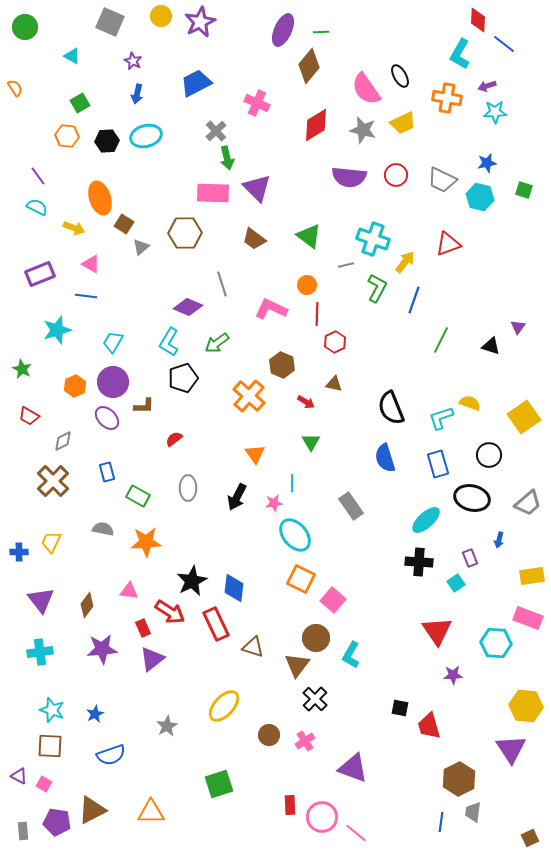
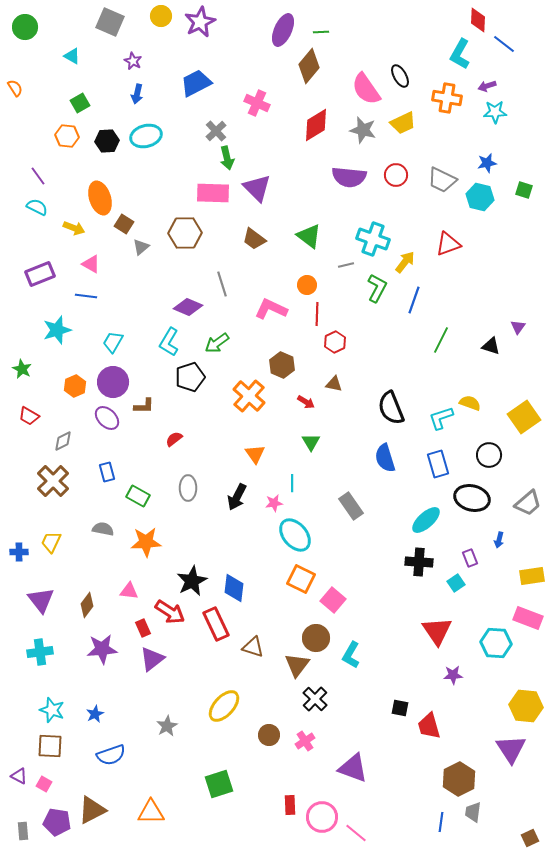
black pentagon at (183, 378): moved 7 px right, 1 px up
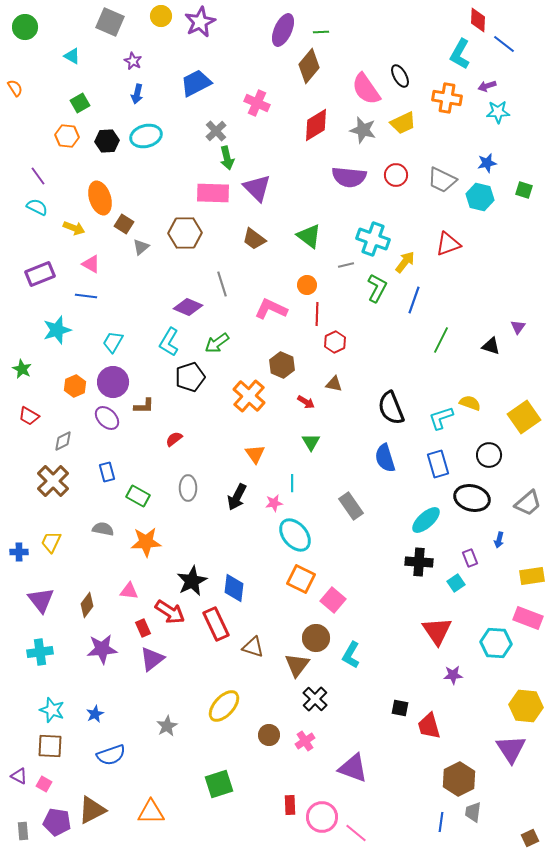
cyan star at (495, 112): moved 3 px right
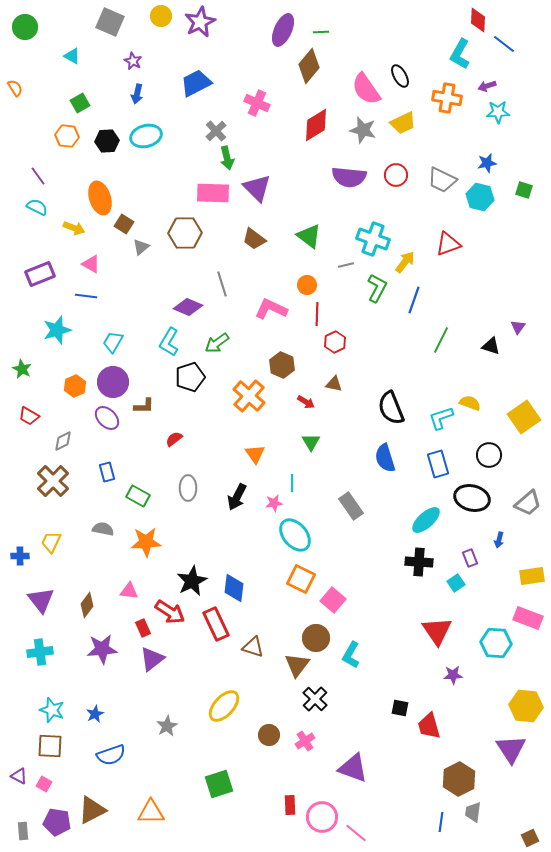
blue cross at (19, 552): moved 1 px right, 4 px down
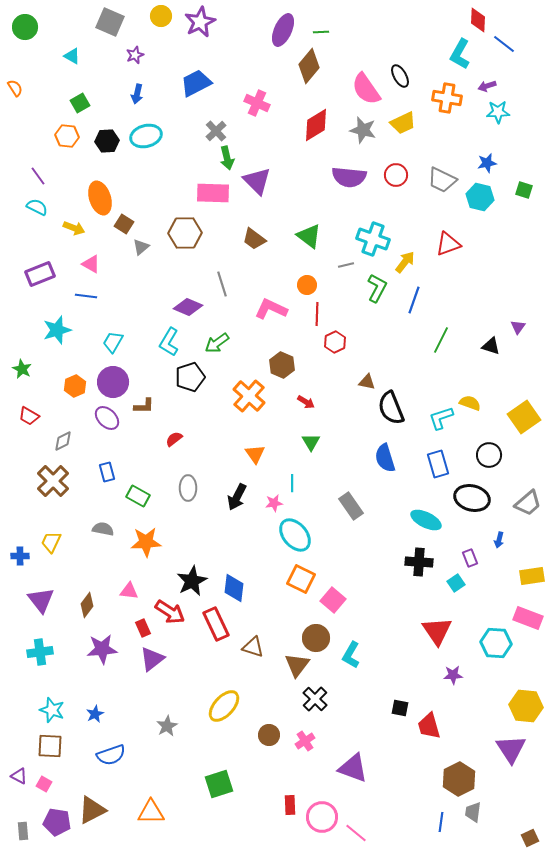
purple star at (133, 61): moved 2 px right, 6 px up; rotated 24 degrees clockwise
purple triangle at (257, 188): moved 7 px up
brown triangle at (334, 384): moved 33 px right, 2 px up
cyan ellipse at (426, 520): rotated 68 degrees clockwise
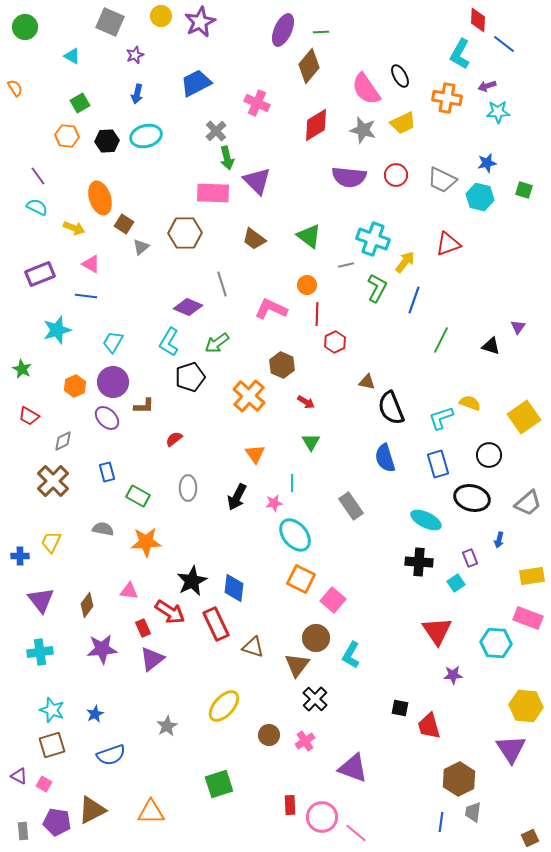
brown square at (50, 746): moved 2 px right, 1 px up; rotated 20 degrees counterclockwise
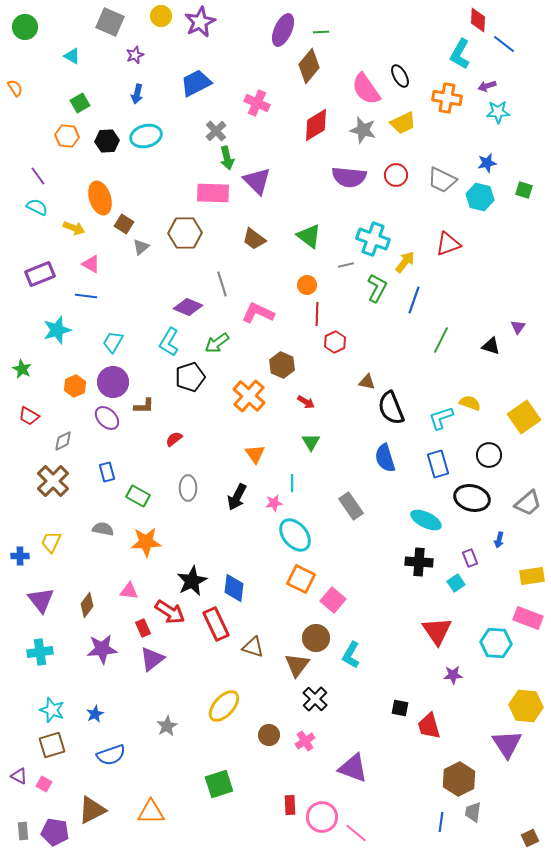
pink L-shape at (271, 309): moved 13 px left, 4 px down
purple triangle at (511, 749): moved 4 px left, 5 px up
purple pentagon at (57, 822): moved 2 px left, 10 px down
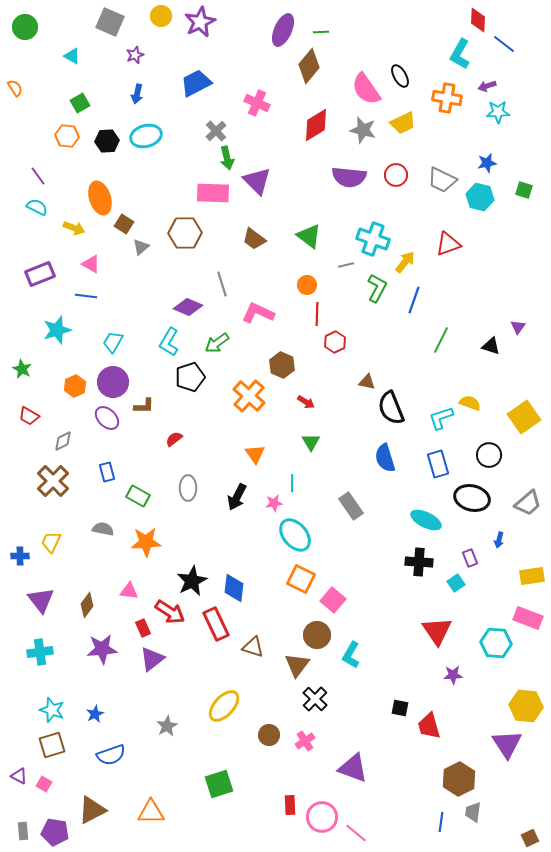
brown circle at (316, 638): moved 1 px right, 3 px up
